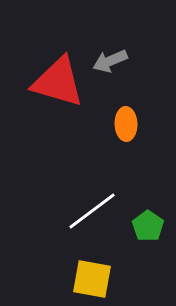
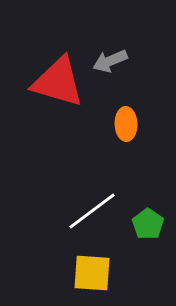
green pentagon: moved 2 px up
yellow square: moved 6 px up; rotated 6 degrees counterclockwise
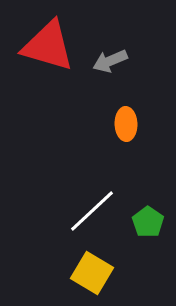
red triangle: moved 10 px left, 36 px up
white line: rotated 6 degrees counterclockwise
green pentagon: moved 2 px up
yellow square: rotated 27 degrees clockwise
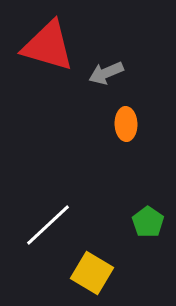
gray arrow: moved 4 px left, 12 px down
white line: moved 44 px left, 14 px down
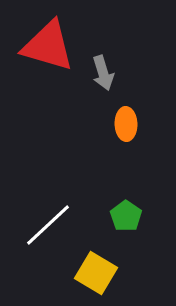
gray arrow: moved 3 px left; rotated 84 degrees counterclockwise
green pentagon: moved 22 px left, 6 px up
yellow square: moved 4 px right
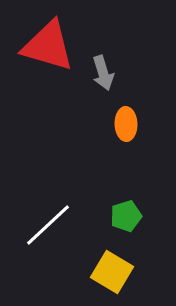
green pentagon: rotated 20 degrees clockwise
yellow square: moved 16 px right, 1 px up
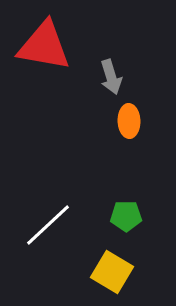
red triangle: moved 4 px left; rotated 6 degrees counterclockwise
gray arrow: moved 8 px right, 4 px down
orange ellipse: moved 3 px right, 3 px up
green pentagon: rotated 16 degrees clockwise
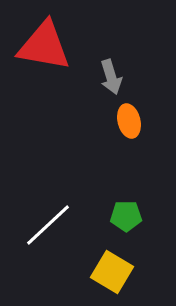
orange ellipse: rotated 12 degrees counterclockwise
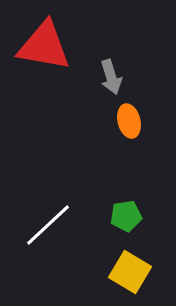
green pentagon: rotated 8 degrees counterclockwise
yellow square: moved 18 px right
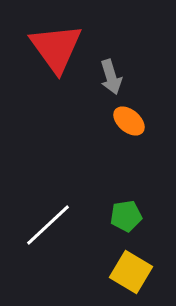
red triangle: moved 12 px right, 2 px down; rotated 44 degrees clockwise
orange ellipse: rotated 36 degrees counterclockwise
yellow square: moved 1 px right
